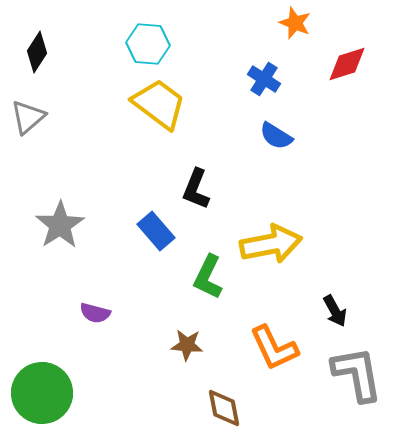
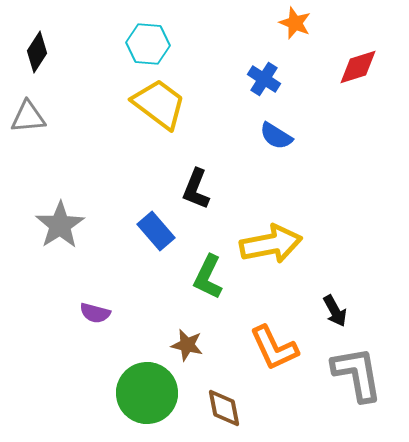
red diamond: moved 11 px right, 3 px down
gray triangle: rotated 36 degrees clockwise
brown star: rotated 8 degrees clockwise
green circle: moved 105 px right
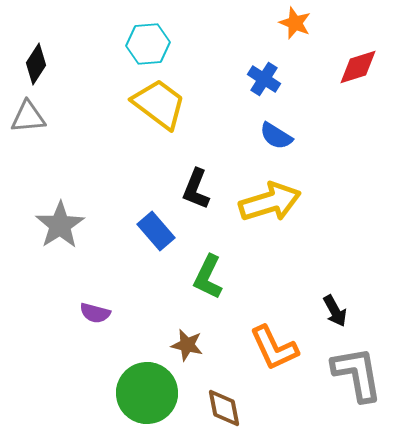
cyan hexagon: rotated 9 degrees counterclockwise
black diamond: moved 1 px left, 12 px down
yellow arrow: moved 1 px left, 42 px up; rotated 6 degrees counterclockwise
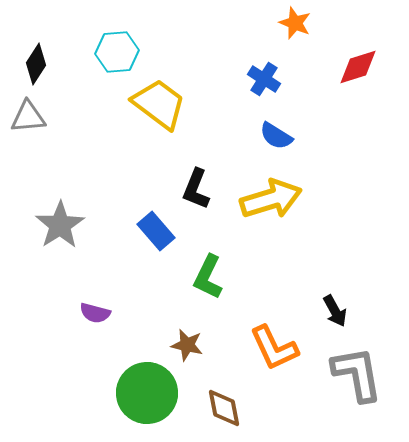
cyan hexagon: moved 31 px left, 8 px down
yellow arrow: moved 1 px right, 3 px up
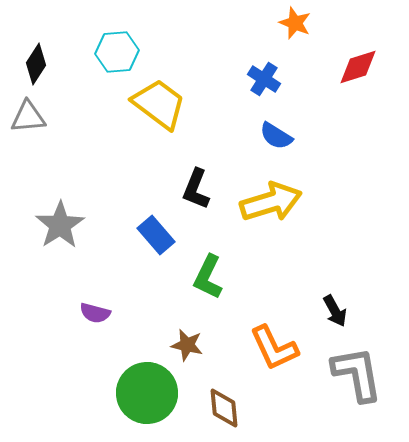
yellow arrow: moved 3 px down
blue rectangle: moved 4 px down
brown diamond: rotated 6 degrees clockwise
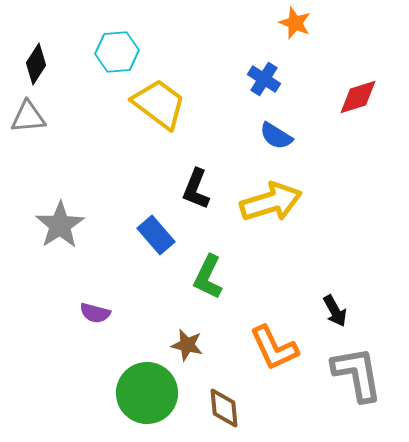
red diamond: moved 30 px down
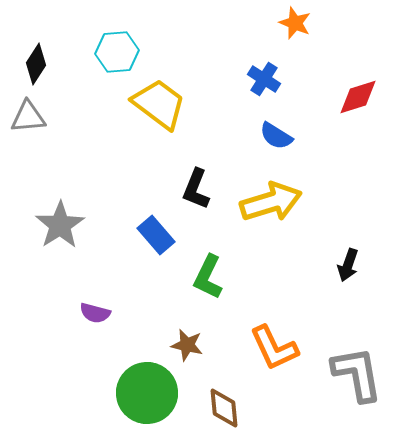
black arrow: moved 13 px right, 46 px up; rotated 48 degrees clockwise
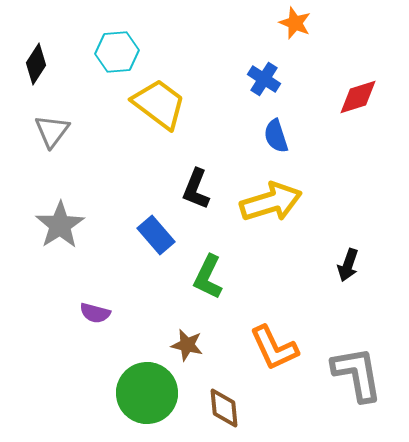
gray triangle: moved 24 px right, 14 px down; rotated 48 degrees counterclockwise
blue semicircle: rotated 40 degrees clockwise
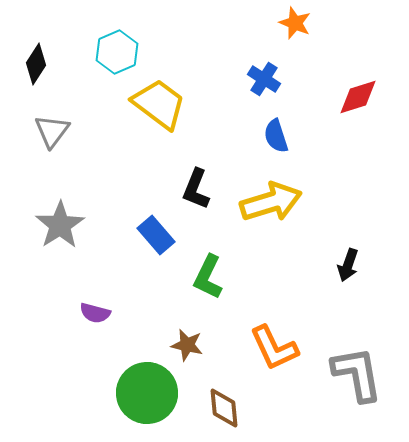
cyan hexagon: rotated 18 degrees counterclockwise
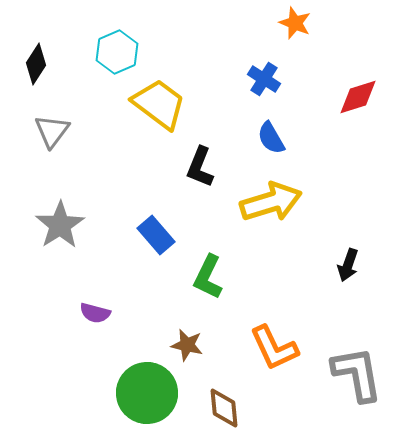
blue semicircle: moved 5 px left, 2 px down; rotated 12 degrees counterclockwise
black L-shape: moved 4 px right, 22 px up
